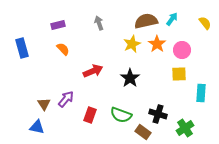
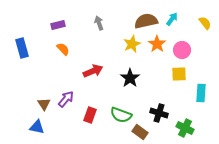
black cross: moved 1 px right, 1 px up
green cross: rotated 30 degrees counterclockwise
brown rectangle: moved 3 px left
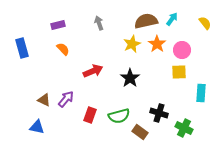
yellow square: moved 2 px up
brown triangle: moved 4 px up; rotated 32 degrees counterclockwise
green semicircle: moved 2 px left, 1 px down; rotated 35 degrees counterclockwise
green cross: moved 1 px left
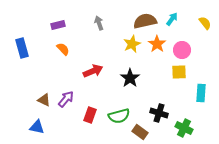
brown semicircle: moved 1 px left
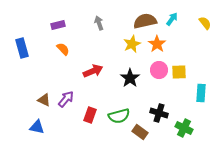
pink circle: moved 23 px left, 20 px down
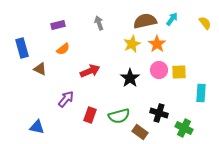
orange semicircle: rotated 96 degrees clockwise
red arrow: moved 3 px left
brown triangle: moved 4 px left, 31 px up
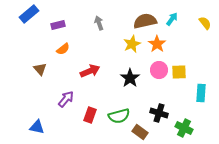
blue rectangle: moved 7 px right, 34 px up; rotated 66 degrees clockwise
brown triangle: rotated 24 degrees clockwise
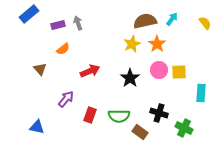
gray arrow: moved 21 px left
green semicircle: rotated 15 degrees clockwise
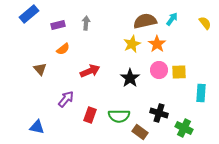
gray arrow: moved 8 px right; rotated 24 degrees clockwise
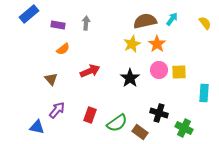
purple rectangle: rotated 24 degrees clockwise
brown triangle: moved 11 px right, 10 px down
cyan rectangle: moved 3 px right
purple arrow: moved 9 px left, 11 px down
green semicircle: moved 2 px left, 7 px down; rotated 35 degrees counterclockwise
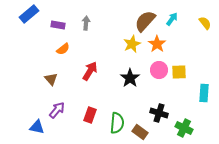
brown semicircle: rotated 35 degrees counterclockwise
red arrow: rotated 36 degrees counterclockwise
green semicircle: rotated 50 degrees counterclockwise
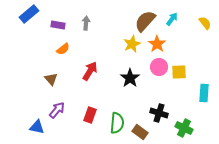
pink circle: moved 3 px up
